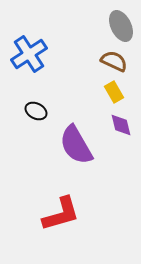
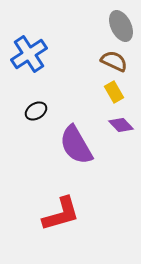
black ellipse: rotated 60 degrees counterclockwise
purple diamond: rotated 30 degrees counterclockwise
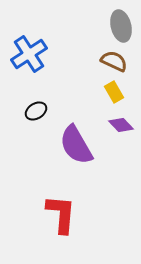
gray ellipse: rotated 12 degrees clockwise
red L-shape: rotated 69 degrees counterclockwise
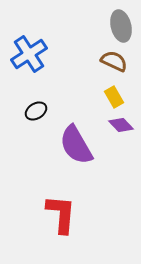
yellow rectangle: moved 5 px down
